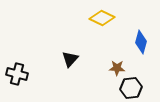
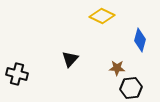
yellow diamond: moved 2 px up
blue diamond: moved 1 px left, 2 px up
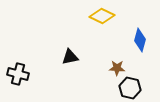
black triangle: moved 2 px up; rotated 36 degrees clockwise
black cross: moved 1 px right
black hexagon: moved 1 px left; rotated 20 degrees clockwise
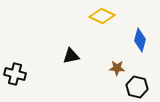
black triangle: moved 1 px right, 1 px up
black cross: moved 3 px left
black hexagon: moved 7 px right, 1 px up
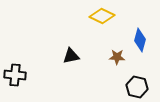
brown star: moved 11 px up
black cross: moved 1 px down; rotated 10 degrees counterclockwise
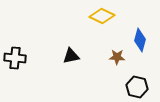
black cross: moved 17 px up
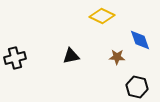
blue diamond: rotated 35 degrees counterclockwise
black cross: rotated 20 degrees counterclockwise
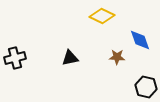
black triangle: moved 1 px left, 2 px down
black hexagon: moved 9 px right
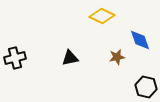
brown star: rotated 14 degrees counterclockwise
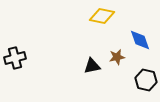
yellow diamond: rotated 15 degrees counterclockwise
black triangle: moved 22 px right, 8 px down
black hexagon: moved 7 px up
